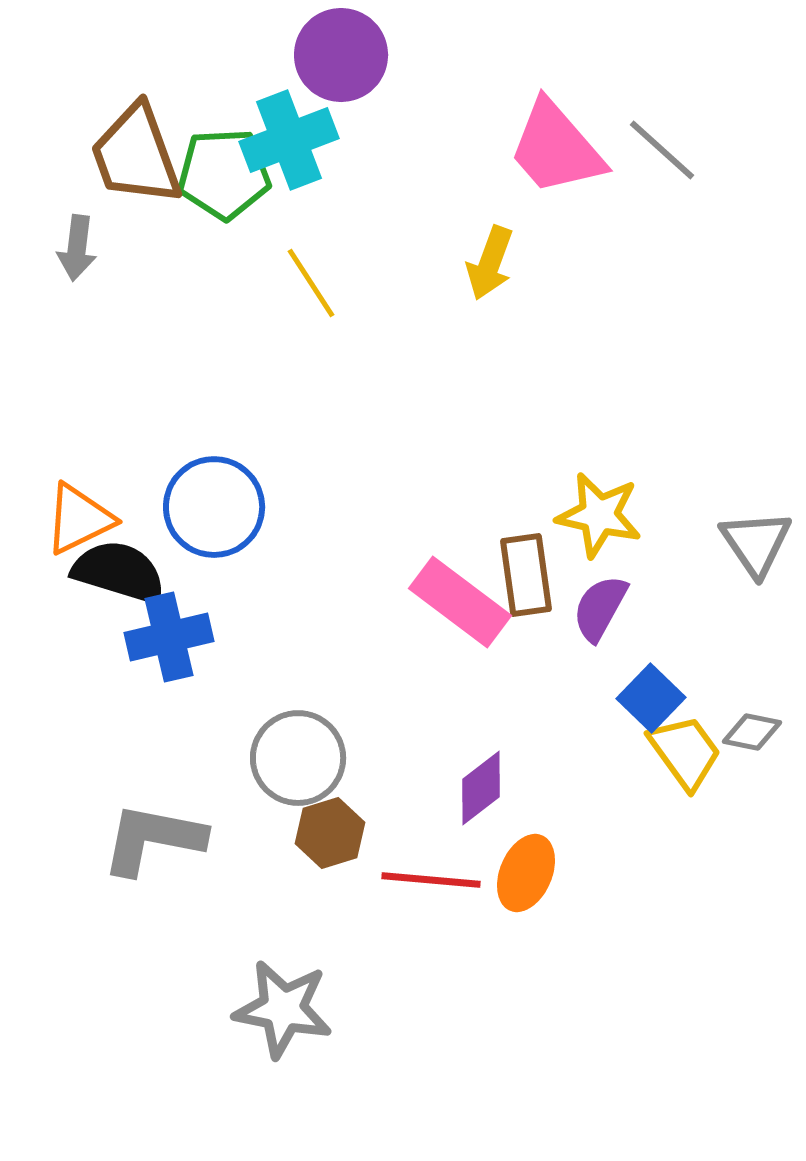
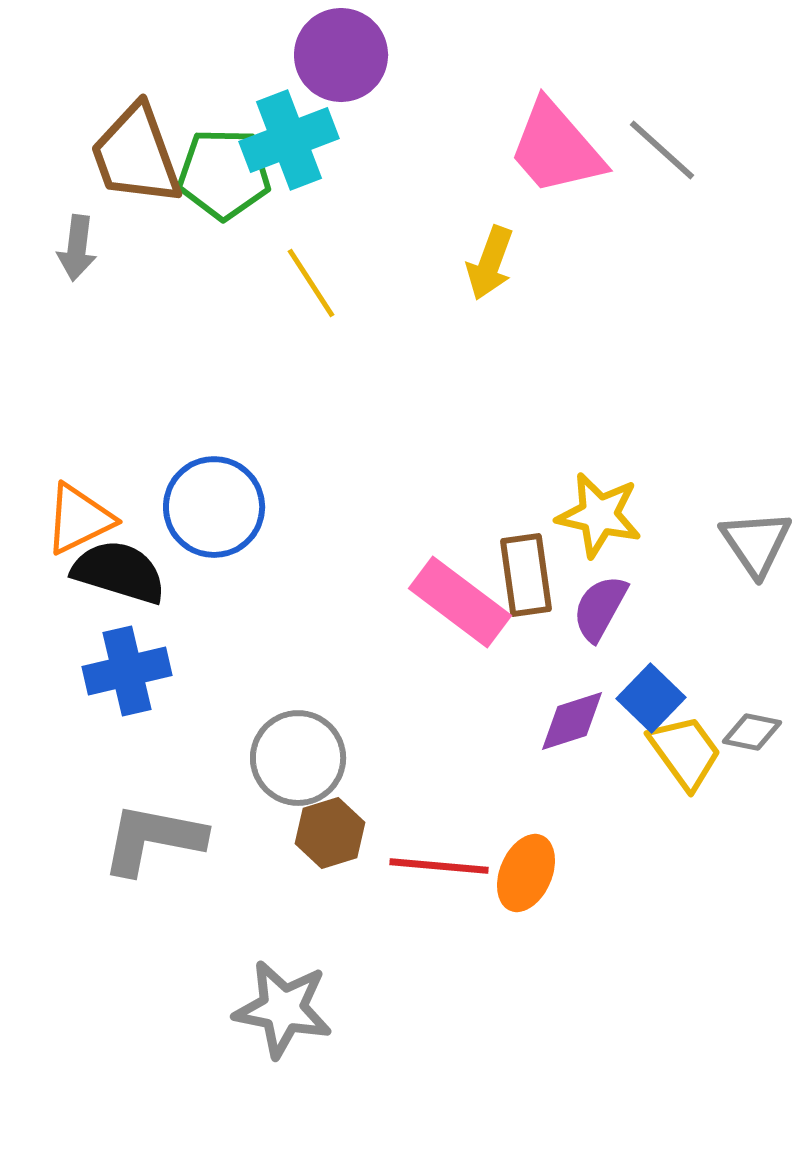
green pentagon: rotated 4 degrees clockwise
blue cross: moved 42 px left, 34 px down
purple diamond: moved 91 px right, 67 px up; rotated 20 degrees clockwise
red line: moved 8 px right, 14 px up
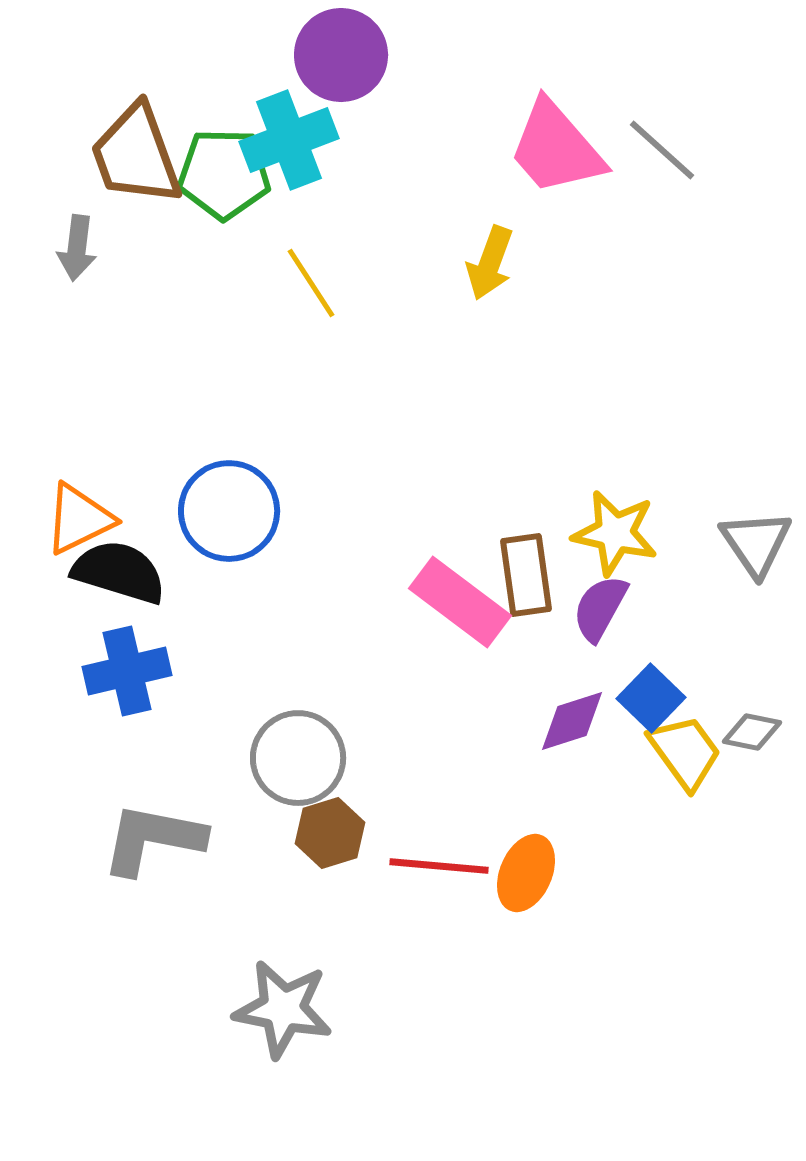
blue circle: moved 15 px right, 4 px down
yellow star: moved 16 px right, 18 px down
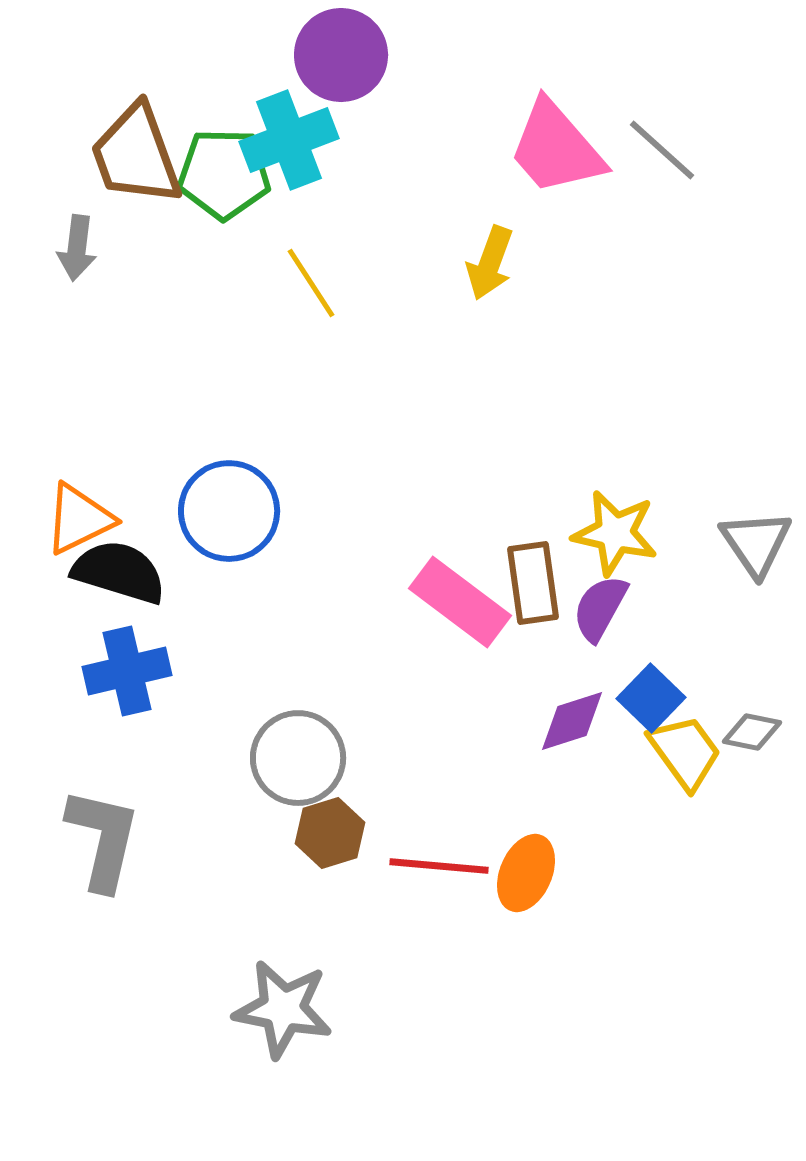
brown rectangle: moved 7 px right, 8 px down
gray L-shape: moved 50 px left; rotated 92 degrees clockwise
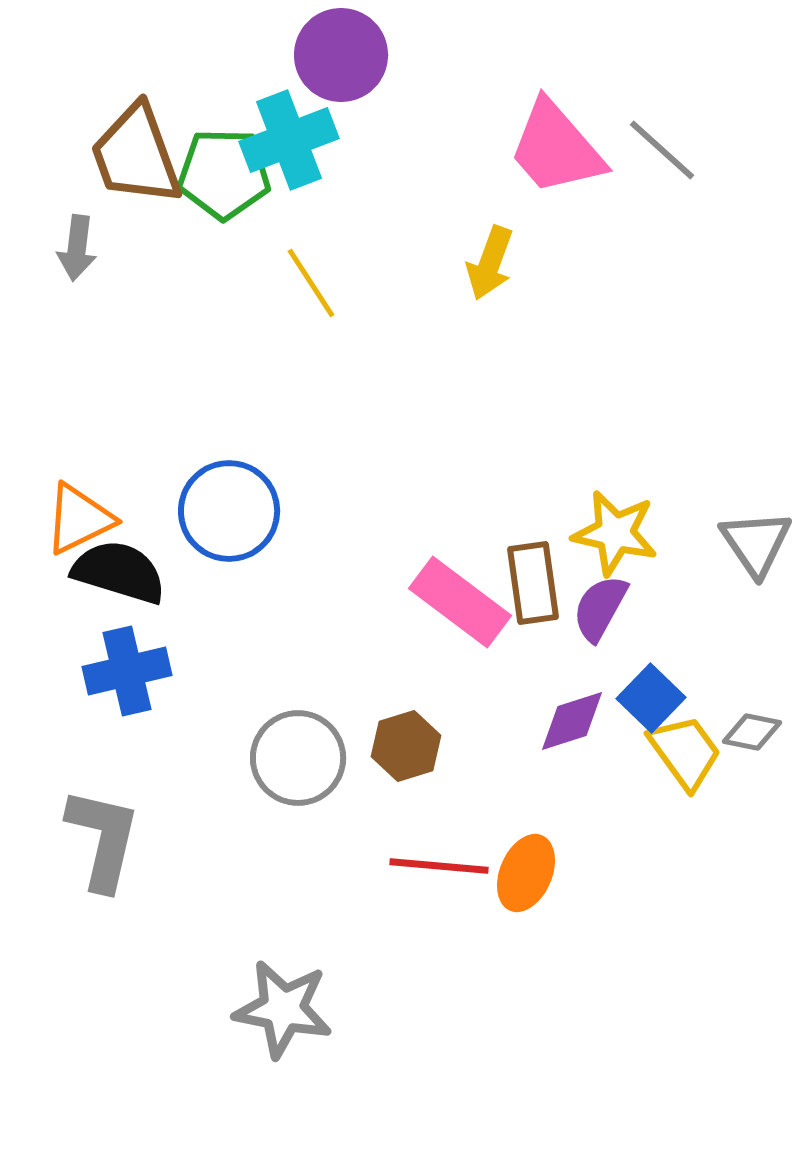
brown hexagon: moved 76 px right, 87 px up
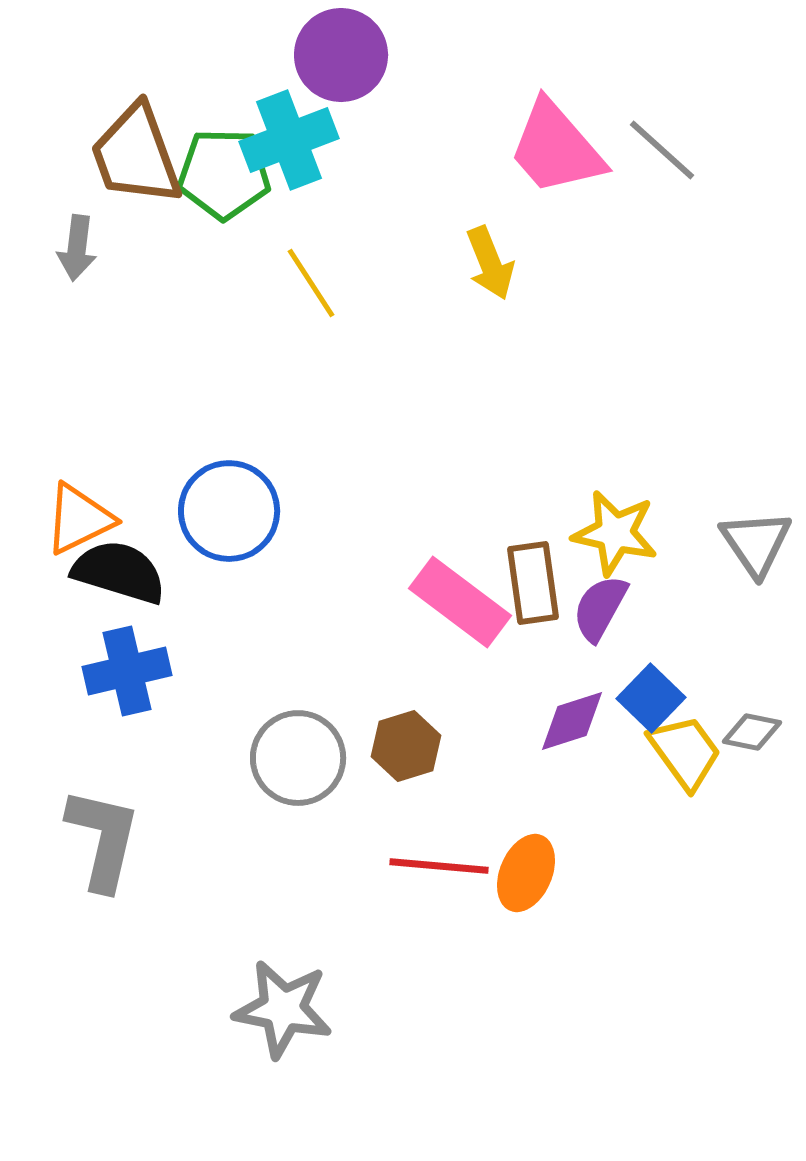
yellow arrow: rotated 42 degrees counterclockwise
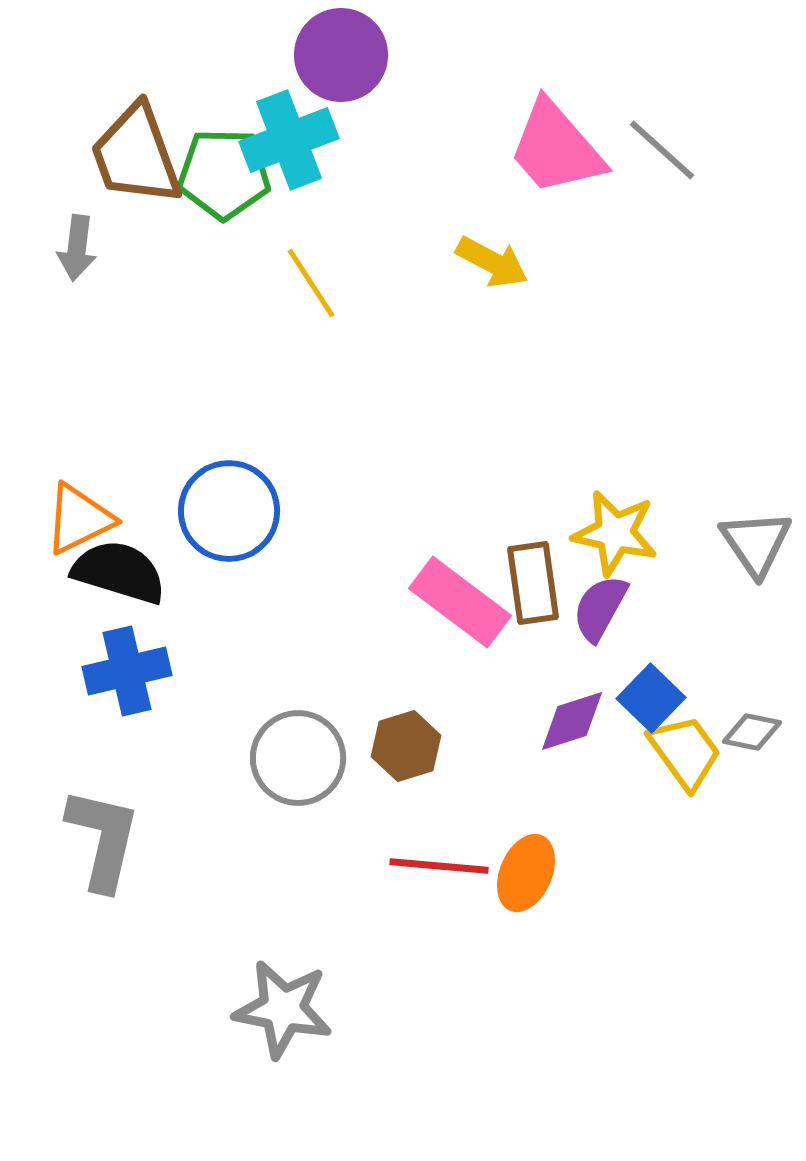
yellow arrow: moved 2 px right, 1 px up; rotated 40 degrees counterclockwise
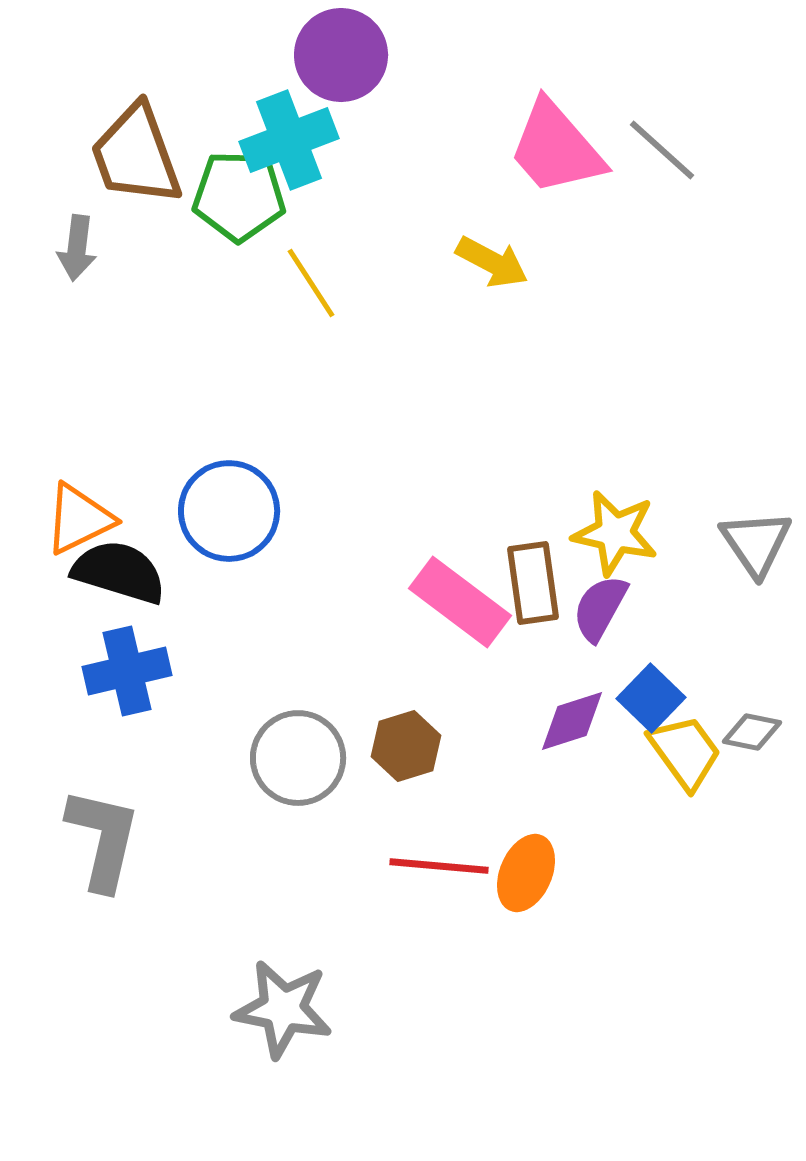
green pentagon: moved 15 px right, 22 px down
